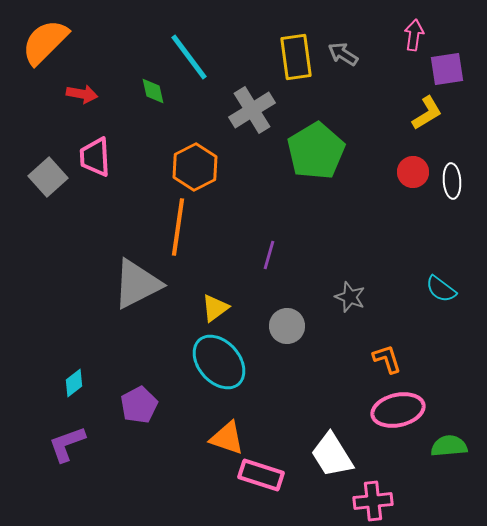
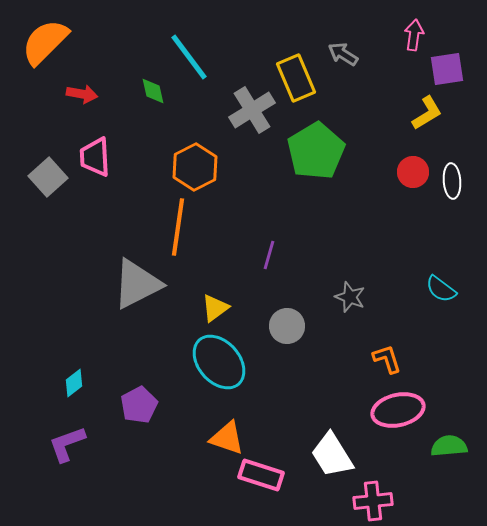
yellow rectangle: moved 21 px down; rotated 15 degrees counterclockwise
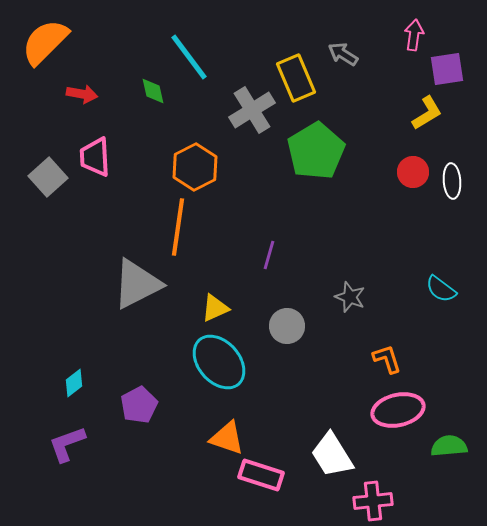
yellow triangle: rotated 12 degrees clockwise
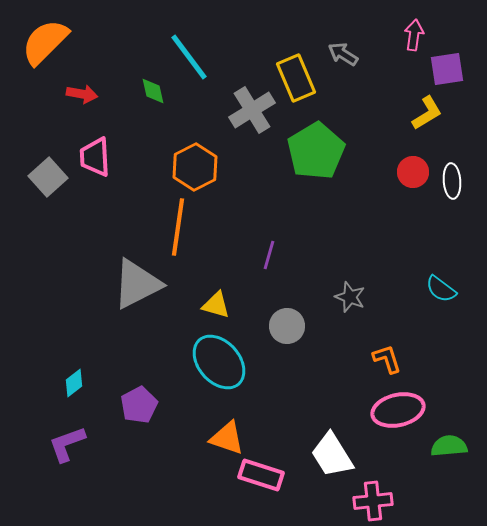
yellow triangle: moved 1 px right, 3 px up; rotated 40 degrees clockwise
